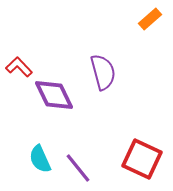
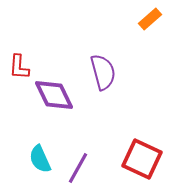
red L-shape: rotated 132 degrees counterclockwise
purple line: rotated 68 degrees clockwise
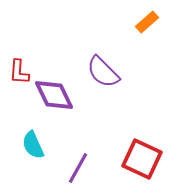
orange rectangle: moved 3 px left, 3 px down
red L-shape: moved 5 px down
purple semicircle: rotated 150 degrees clockwise
cyan semicircle: moved 7 px left, 14 px up
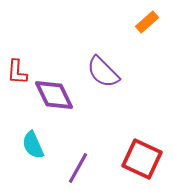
red L-shape: moved 2 px left
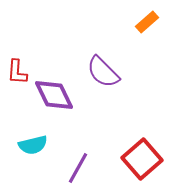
cyan semicircle: rotated 80 degrees counterclockwise
red square: rotated 24 degrees clockwise
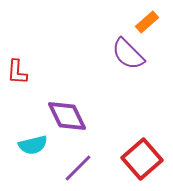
purple semicircle: moved 25 px right, 18 px up
purple diamond: moved 13 px right, 21 px down
purple line: rotated 16 degrees clockwise
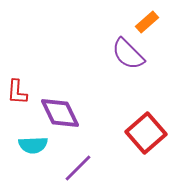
red L-shape: moved 20 px down
purple diamond: moved 7 px left, 3 px up
cyan semicircle: rotated 12 degrees clockwise
red square: moved 4 px right, 26 px up
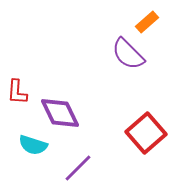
cyan semicircle: rotated 20 degrees clockwise
